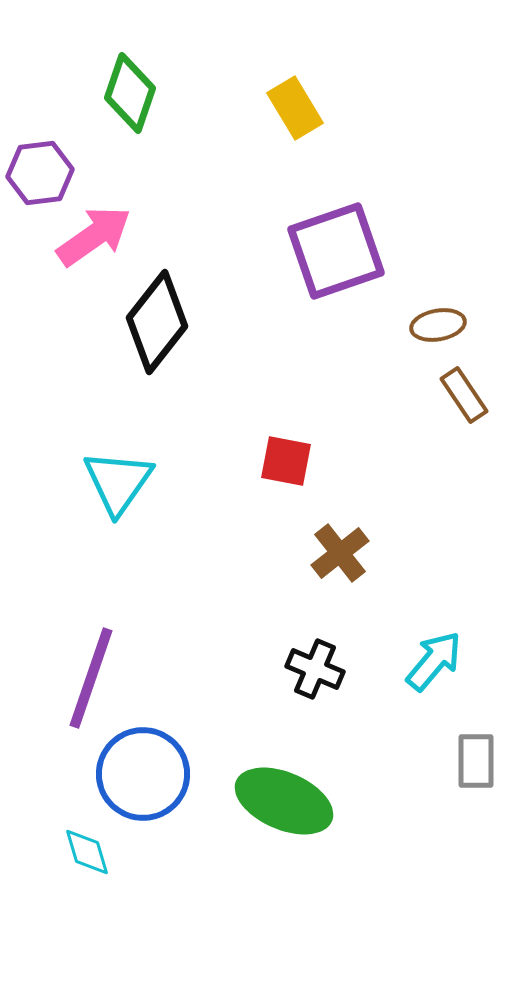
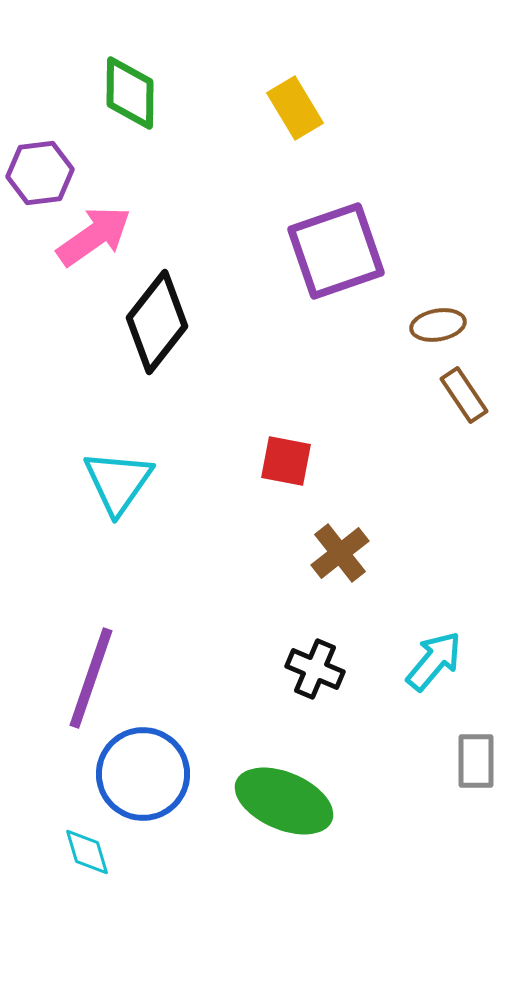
green diamond: rotated 18 degrees counterclockwise
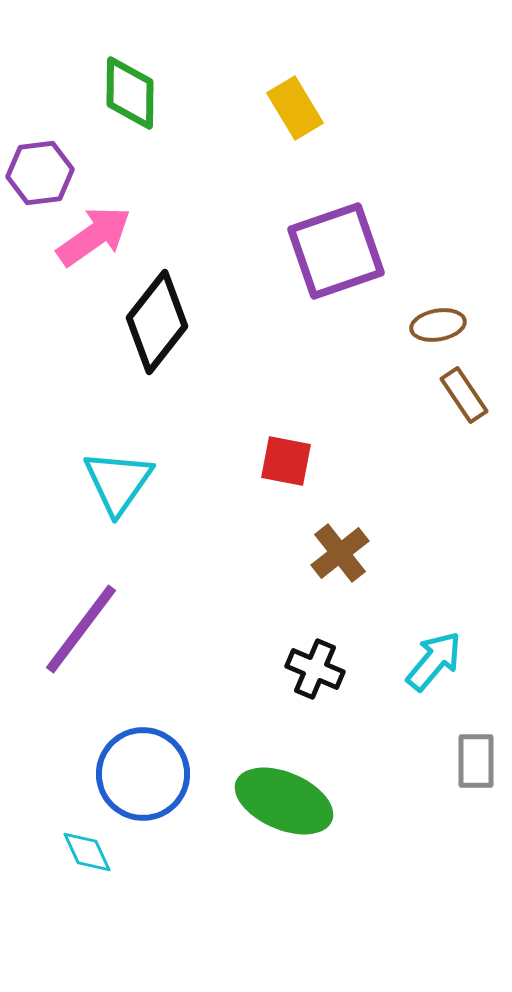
purple line: moved 10 px left, 49 px up; rotated 18 degrees clockwise
cyan diamond: rotated 8 degrees counterclockwise
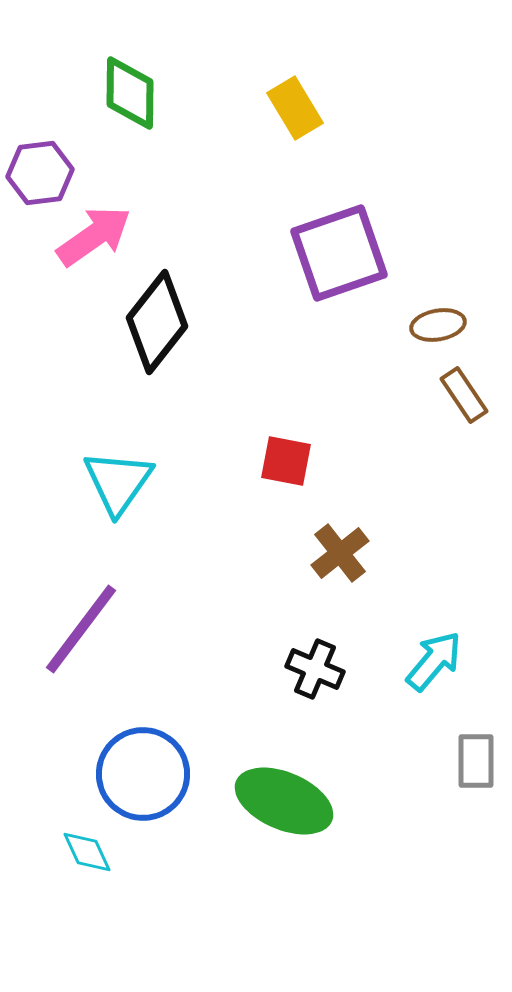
purple square: moved 3 px right, 2 px down
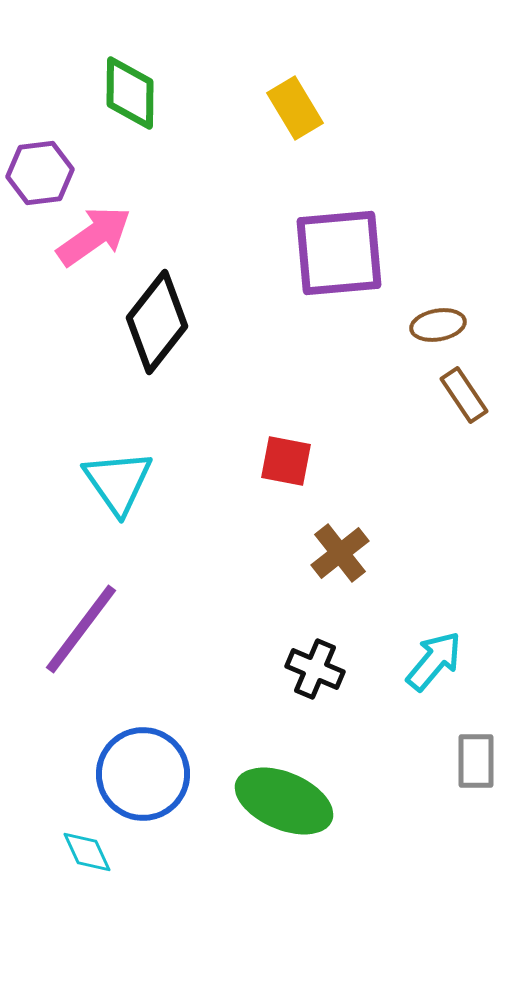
purple square: rotated 14 degrees clockwise
cyan triangle: rotated 10 degrees counterclockwise
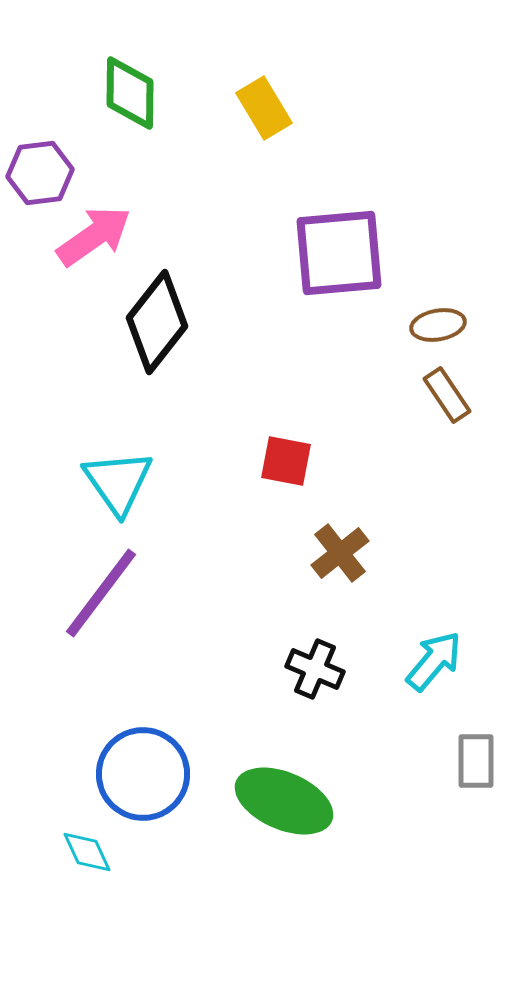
yellow rectangle: moved 31 px left
brown rectangle: moved 17 px left
purple line: moved 20 px right, 36 px up
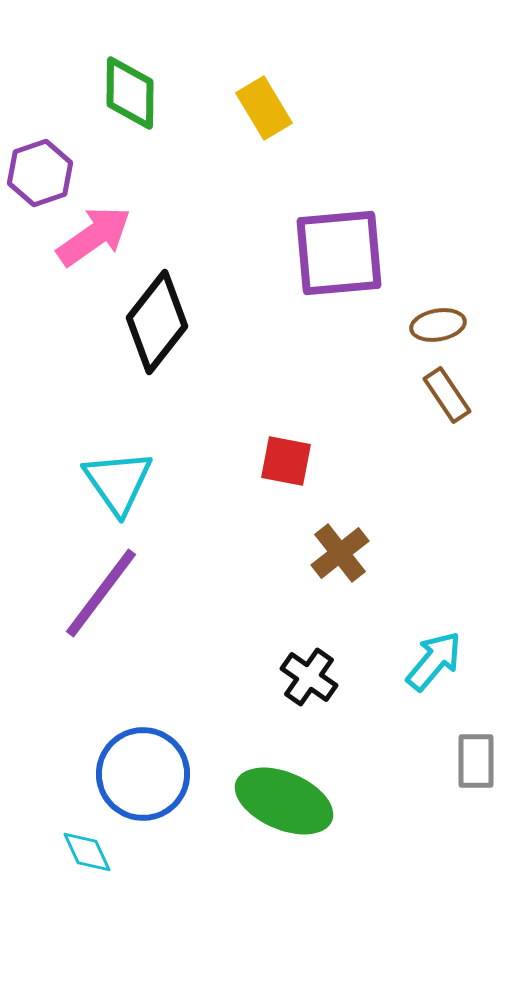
purple hexagon: rotated 12 degrees counterclockwise
black cross: moved 6 px left, 8 px down; rotated 12 degrees clockwise
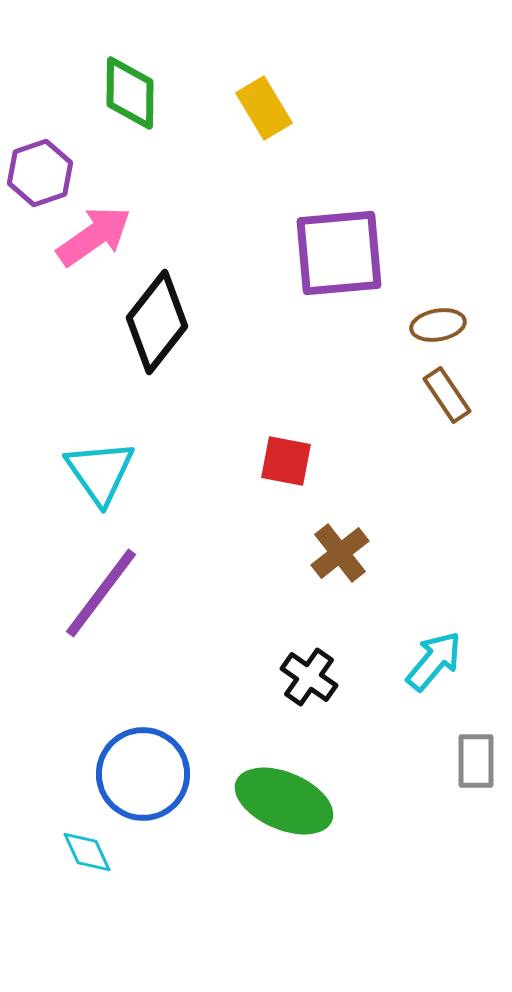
cyan triangle: moved 18 px left, 10 px up
